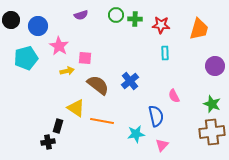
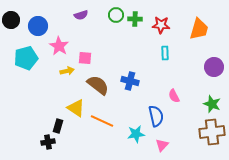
purple circle: moved 1 px left, 1 px down
blue cross: rotated 36 degrees counterclockwise
orange line: rotated 15 degrees clockwise
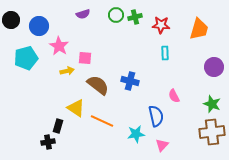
purple semicircle: moved 2 px right, 1 px up
green cross: moved 2 px up; rotated 16 degrees counterclockwise
blue circle: moved 1 px right
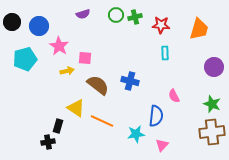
black circle: moved 1 px right, 2 px down
cyan pentagon: moved 1 px left, 1 px down
blue semicircle: rotated 20 degrees clockwise
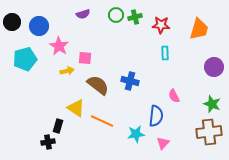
brown cross: moved 3 px left
pink triangle: moved 1 px right, 2 px up
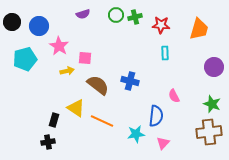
black rectangle: moved 4 px left, 6 px up
